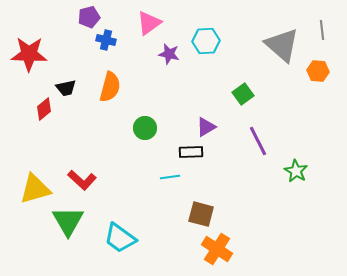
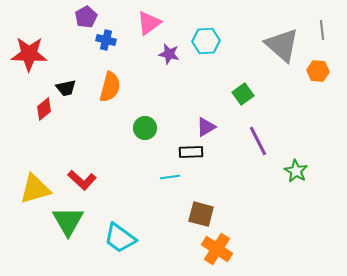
purple pentagon: moved 3 px left; rotated 15 degrees counterclockwise
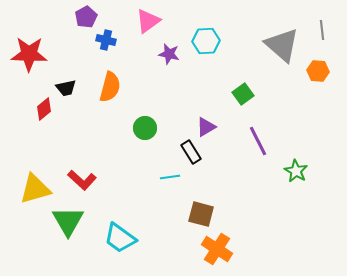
pink triangle: moved 1 px left, 2 px up
black rectangle: rotated 60 degrees clockwise
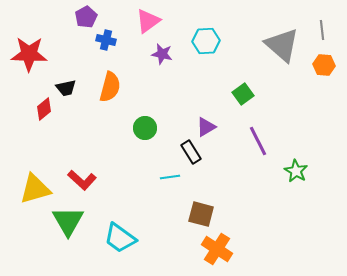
purple star: moved 7 px left
orange hexagon: moved 6 px right, 6 px up
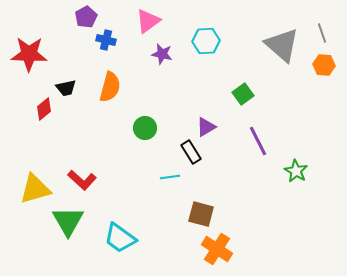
gray line: moved 3 px down; rotated 12 degrees counterclockwise
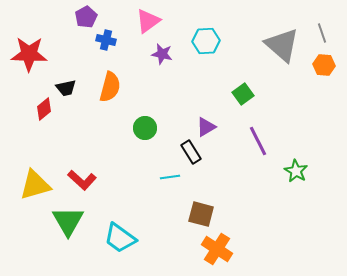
yellow triangle: moved 4 px up
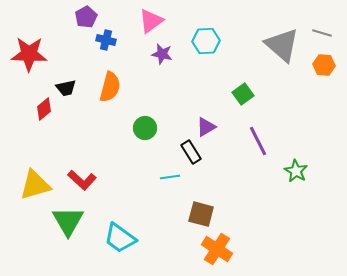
pink triangle: moved 3 px right
gray line: rotated 54 degrees counterclockwise
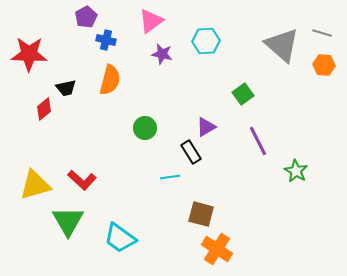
orange semicircle: moved 7 px up
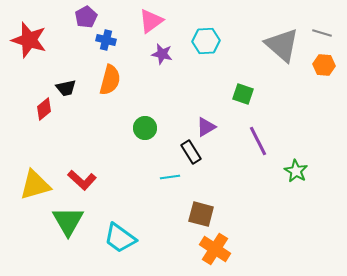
red star: moved 14 px up; rotated 15 degrees clockwise
green square: rotated 35 degrees counterclockwise
orange cross: moved 2 px left
